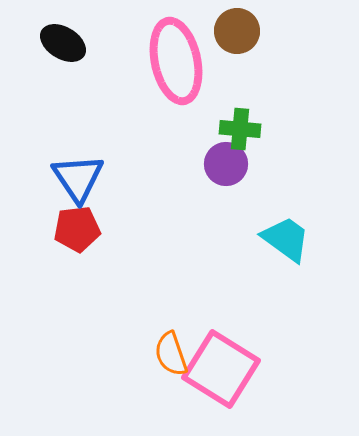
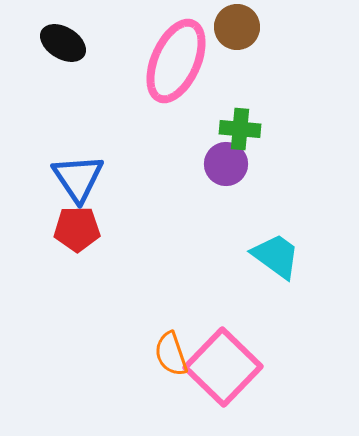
brown circle: moved 4 px up
pink ellipse: rotated 36 degrees clockwise
red pentagon: rotated 6 degrees clockwise
cyan trapezoid: moved 10 px left, 17 px down
pink square: moved 2 px right, 2 px up; rotated 12 degrees clockwise
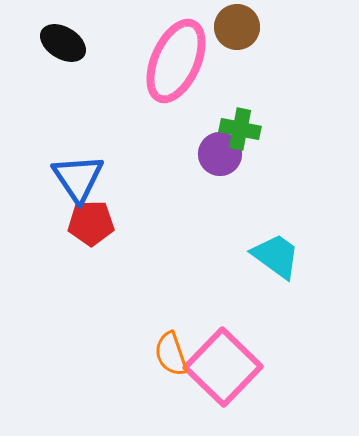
green cross: rotated 6 degrees clockwise
purple circle: moved 6 px left, 10 px up
red pentagon: moved 14 px right, 6 px up
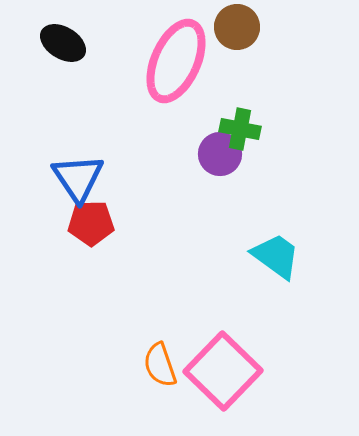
orange semicircle: moved 11 px left, 11 px down
pink square: moved 4 px down
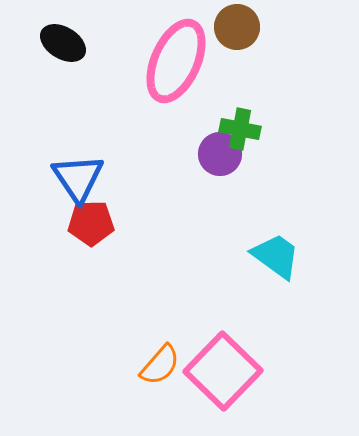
orange semicircle: rotated 120 degrees counterclockwise
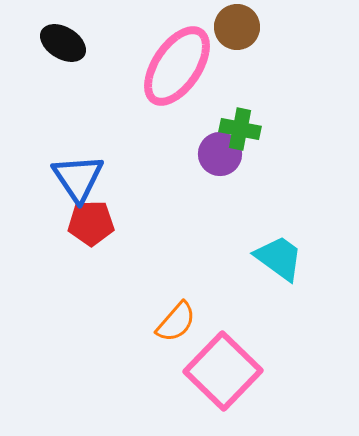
pink ellipse: moved 1 px right, 5 px down; rotated 10 degrees clockwise
cyan trapezoid: moved 3 px right, 2 px down
orange semicircle: moved 16 px right, 43 px up
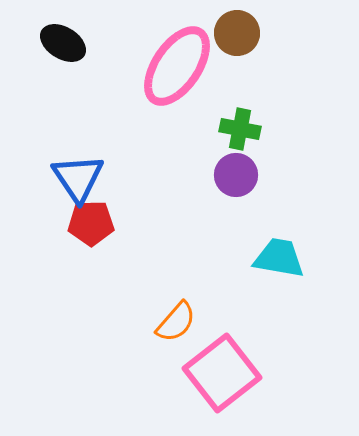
brown circle: moved 6 px down
purple circle: moved 16 px right, 21 px down
cyan trapezoid: rotated 26 degrees counterclockwise
pink square: moved 1 px left, 2 px down; rotated 8 degrees clockwise
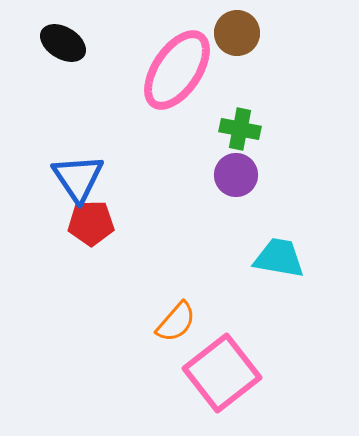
pink ellipse: moved 4 px down
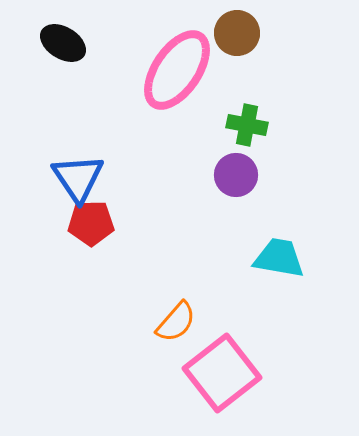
green cross: moved 7 px right, 4 px up
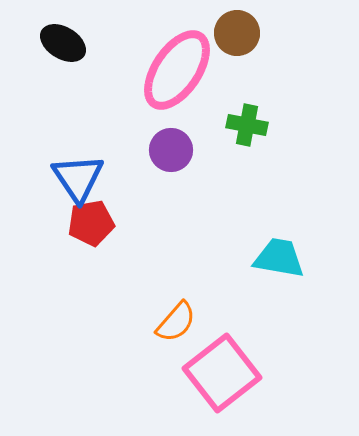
purple circle: moved 65 px left, 25 px up
red pentagon: rotated 9 degrees counterclockwise
